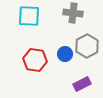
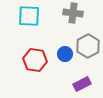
gray hexagon: moved 1 px right
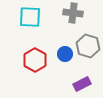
cyan square: moved 1 px right, 1 px down
gray hexagon: rotated 15 degrees counterclockwise
red hexagon: rotated 20 degrees clockwise
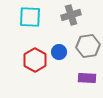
gray cross: moved 2 px left, 2 px down; rotated 24 degrees counterclockwise
gray hexagon: rotated 25 degrees counterclockwise
blue circle: moved 6 px left, 2 px up
purple rectangle: moved 5 px right, 6 px up; rotated 30 degrees clockwise
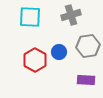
purple rectangle: moved 1 px left, 2 px down
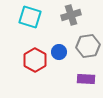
cyan square: rotated 15 degrees clockwise
purple rectangle: moved 1 px up
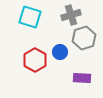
gray hexagon: moved 4 px left, 8 px up; rotated 10 degrees counterclockwise
blue circle: moved 1 px right
purple rectangle: moved 4 px left, 1 px up
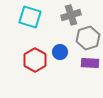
gray hexagon: moved 4 px right
purple rectangle: moved 8 px right, 15 px up
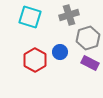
gray cross: moved 2 px left
purple rectangle: rotated 24 degrees clockwise
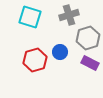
red hexagon: rotated 15 degrees clockwise
